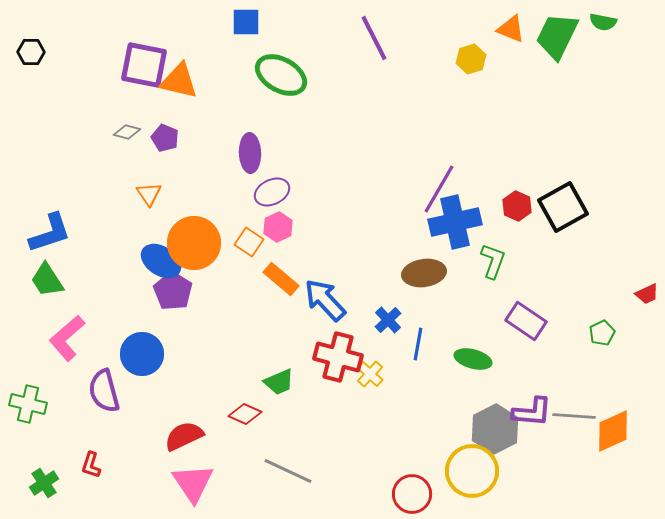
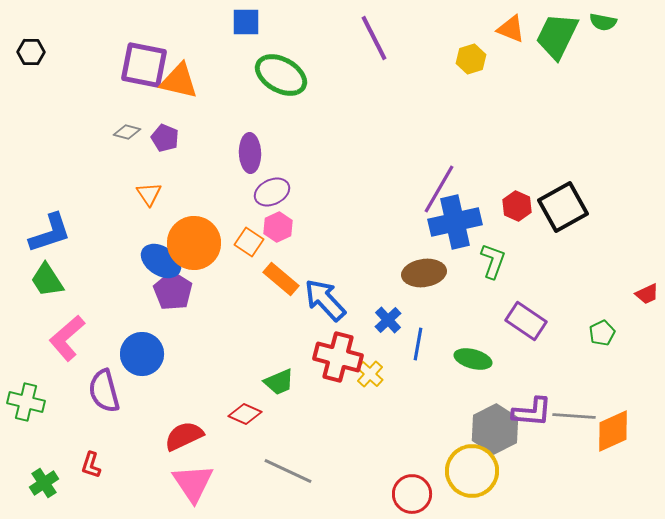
green cross at (28, 404): moved 2 px left, 2 px up
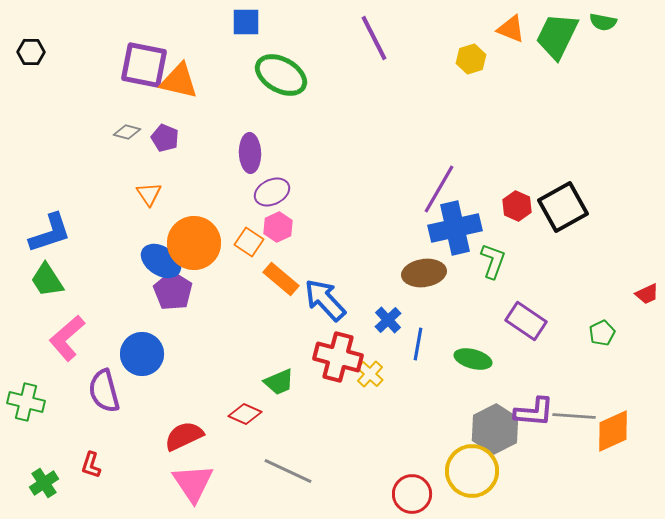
blue cross at (455, 222): moved 6 px down
purple L-shape at (532, 412): moved 2 px right
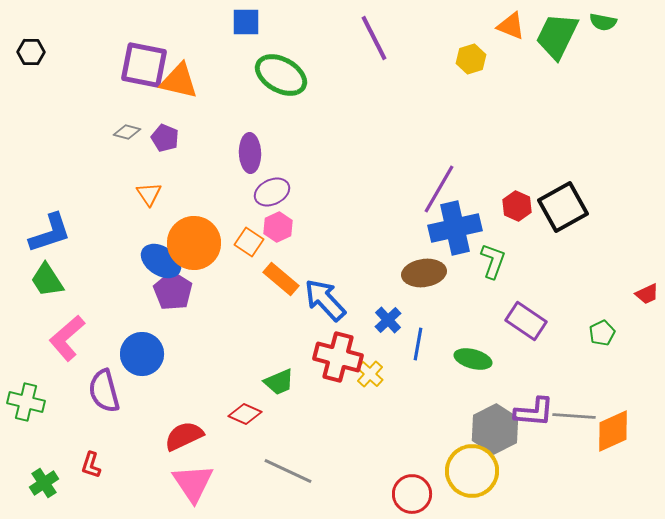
orange triangle at (511, 29): moved 3 px up
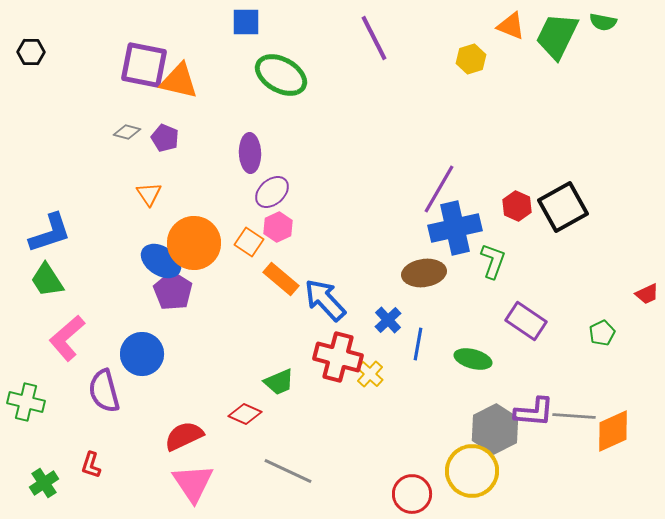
purple ellipse at (272, 192): rotated 16 degrees counterclockwise
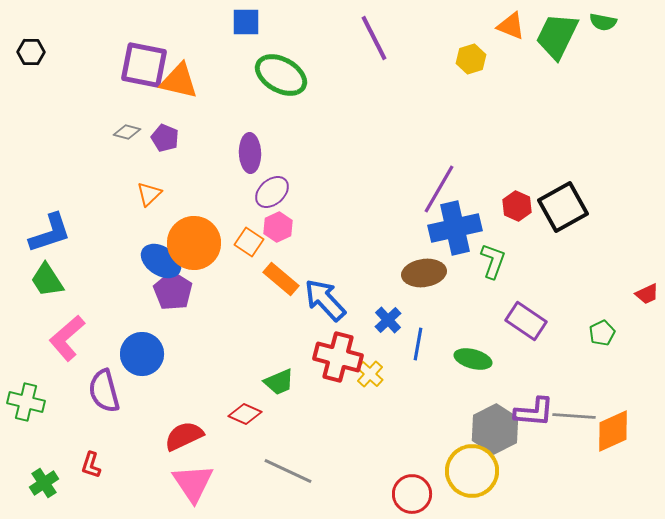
orange triangle at (149, 194): rotated 20 degrees clockwise
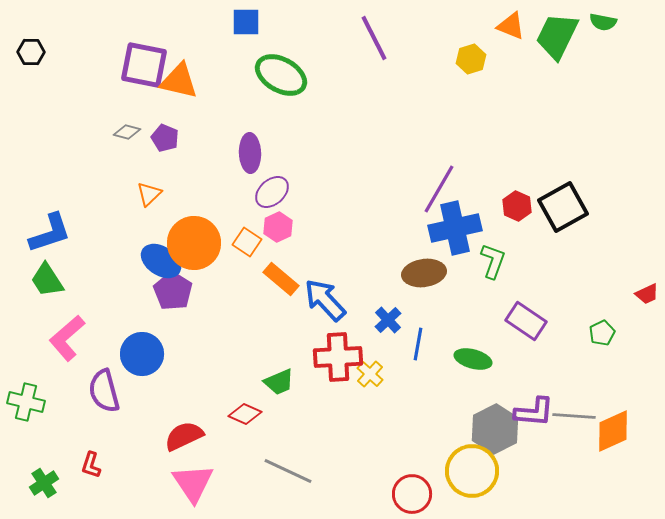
orange square at (249, 242): moved 2 px left
red cross at (338, 357): rotated 18 degrees counterclockwise
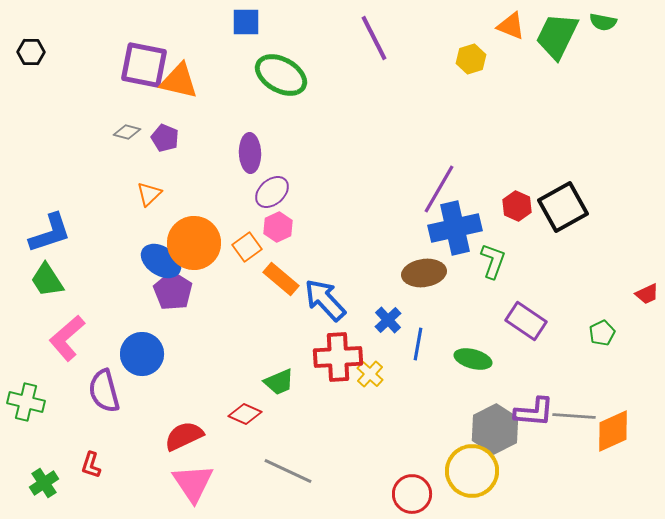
orange square at (247, 242): moved 5 px down; rotated 20 degrees clockwise
